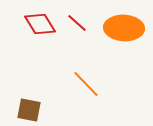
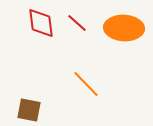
red diamond: moved 1 px right, 1 px up; rotated 24 degrees clockwise
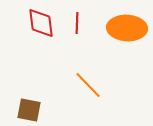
red line: rotated 50 degrees clockwise
orange ellipse: moved 3 px right
orange line: moved 2 px right, 1 px down
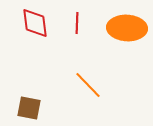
red diamond: moved 6 px left
brown square: moved 2 px up
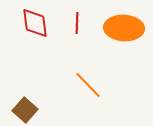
orange ellipse: moved 3 px left
brown square: moved 4 px left, 2 px down; rotated 30 degrees clockwise
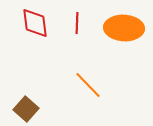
brown square: moved 1 px right, 1 px up
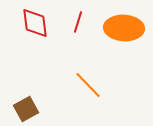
red line: moved 1 px right, 1 px up; rotated 15 degrees clockwise
brown square: rotated 20 degrees clockwise
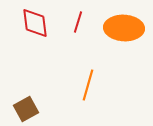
orange line: rotated 60 degrees clockwise
